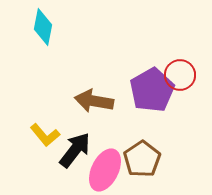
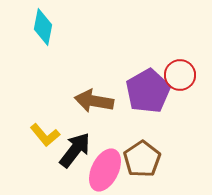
purple pentagon: moved 4 px left, 1 px down
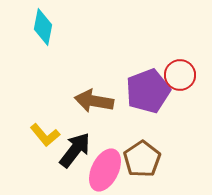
purple pentagon: rotated 9 degrees clockwise
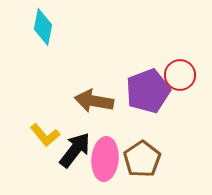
pink ellipse: moved 11 px up; rotated 21 degrees counterclockwise
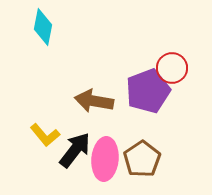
red circle: moved 8 px left, 7 px up
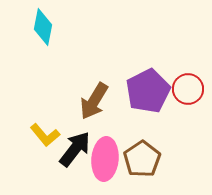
red circle: moved 16 px right, 21 px down
purple pentagon: rotated 6 degrees counterclockwise
brown arrow: rotated 69 degrees counterclockwise
black arrow: moved 1 px up
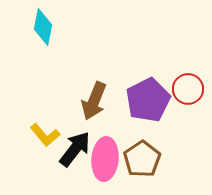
purple pentagon: moved 9 px down
brown arrow: rotated 9 degrees counterclockwise
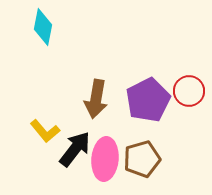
red circle: moved 1 px right, 2 px down
brown arrow: moved 2 px right, 2 px up; rotated 12 degrees counterclockwise
yellow L-shape: moved 4 px up
brown pentagon: rotated 18 degrees clockwise
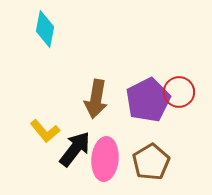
cyan diamond: moved 2 px right, 2 px down
red circle: moved 10 px left, 1 px down
brown pentagon: moved 9 px right, 3 px down; rotated 15 degrees counterclockwise
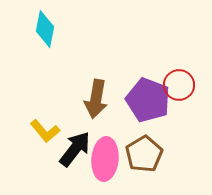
red circle: moved 7 px up
purple pentagon: rotated 24 degrees counterclockwise
brown pentagon: moved 7 px left, 8 px up
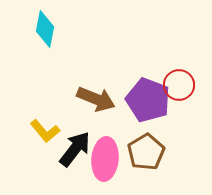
brown arrow: rotated 78 degrees counterclockwise
brown pentagon: moved 2 px right, 2 px up
